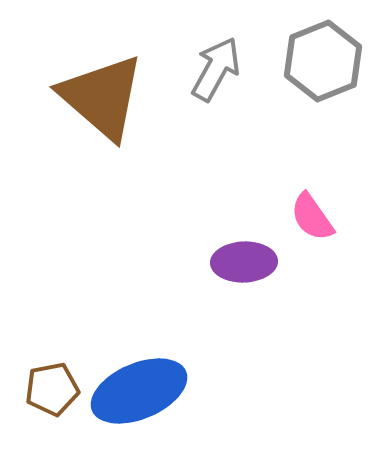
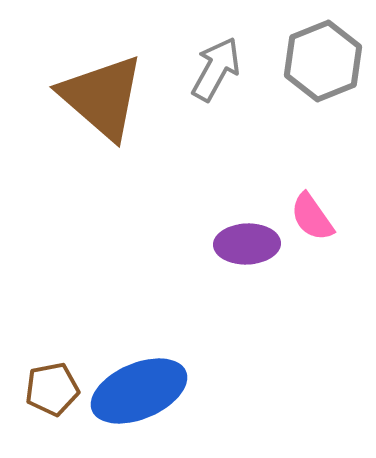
purple ellipse: moved 3 px right, 18 px up
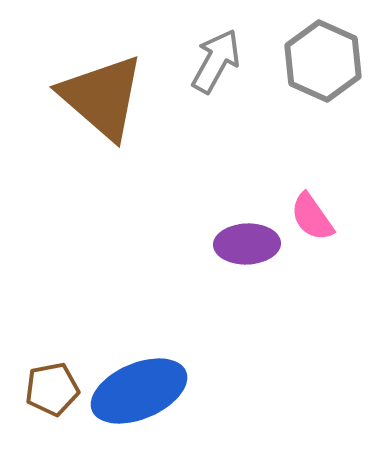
gray hexagon: rotated 14 degrees counterclockwise
gray arrow: moved 8 px up
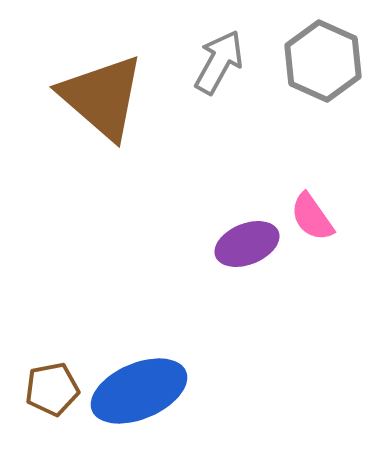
gray arrow: moved 3 px right, 1 px down
purple ellipse: rotated 20 degrees counterclockwise
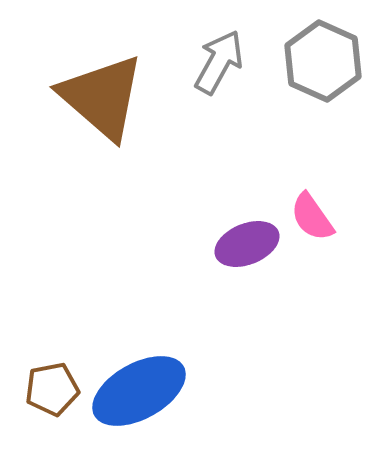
blue ellipse: rotated 6 degrees counterclockwise
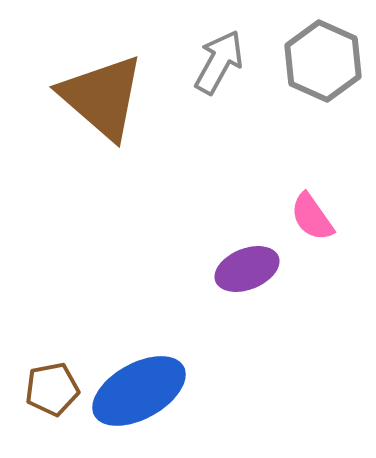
purple ellipse: moved 25 px down
